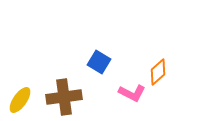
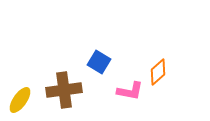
pink L-shape: moved 2 px left, 2 px up; rotated 16 degrees counterclockwise
brown cross: moved 7 px up
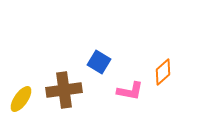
orange diamond: moved 5 px right
yellow ellipse: moved 1 px right, 1 px up
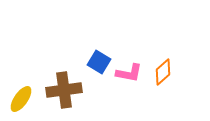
pink L-shape: moved 1 px left, 18 px up
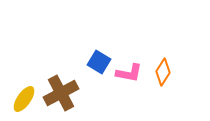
orange diamond: rotated 16 degrees counterclockwise
brown cross: moved 3 px left, 3 px down; rotated 20 degrees counterclockwise
yellow ellipse: moved 3 px right
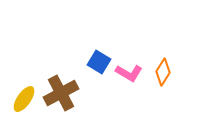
pink L-shape: rotated 20 degrees clockwise
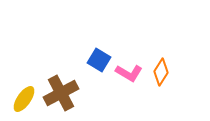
blue square: moved 2 px up
orange diamond: moved 2 px left
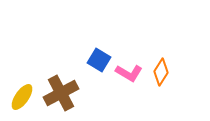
yellow ellipse: moved 2 px left, 2 px up
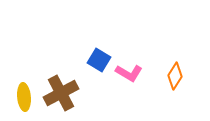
orange diamond: moved 14 px right, 4 px down
yellow ellipse: moved 2 px right; rotated 40 degrees counterclockwise
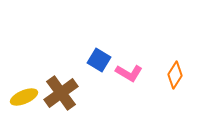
orange diamond: moved 1 px up
brown cross: rotated 8 degrees counterclockwise
yellow ellipse: rotated 72 degrees clockwise
